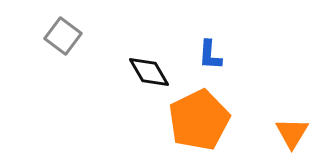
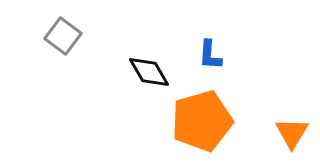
orange pentagon: moved 3 px right, 1 px down; rotated 10 degrees clockwise
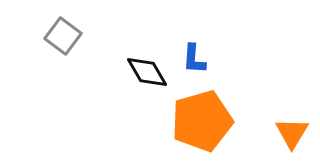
blue L-shape: moved 16 px left, 4 px down
black diamond: moved 2 px left
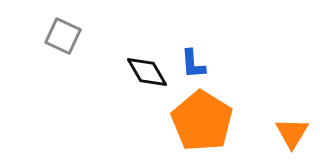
gray square: rotated 12 degrees counterclockwise
blue L-shape: moved 1 px left, 5 px down; rotated 8 degrees counterclockwise
orange pentagon: rotated 24 degrees counterclockwise
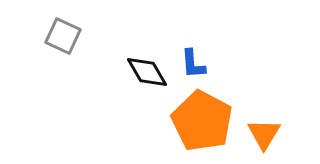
orange pentagon: rotated 4 degrees counterclockwise
orange triangle: moved 28 px left, 1 px down
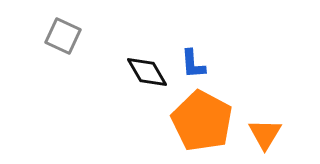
orange triangle: moved 1 px right
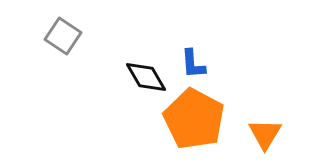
gray square: rotated 9 degrees clockwise
black diamond: moved 1 px left, 5 px down
orange pentagon: moved 8 px left, 2 px up
